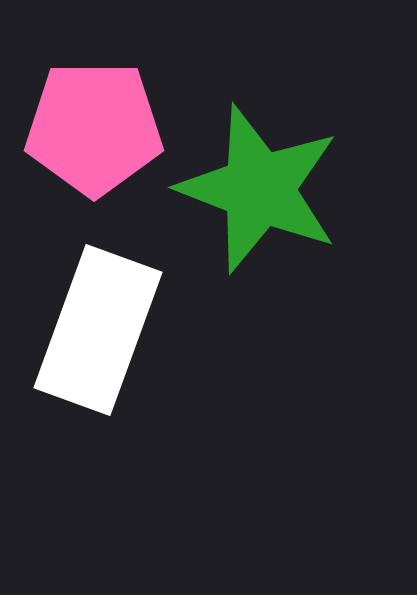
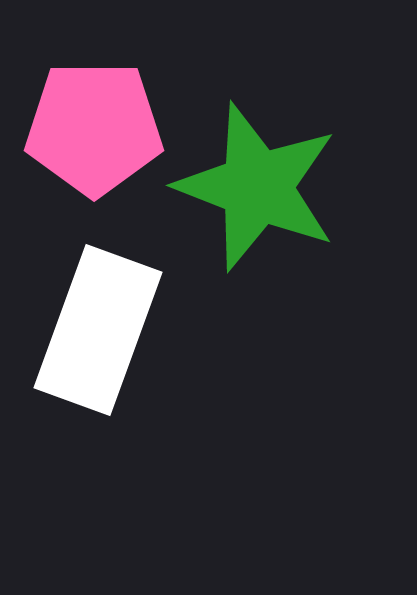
green star: moved 2 px left, 2 px up
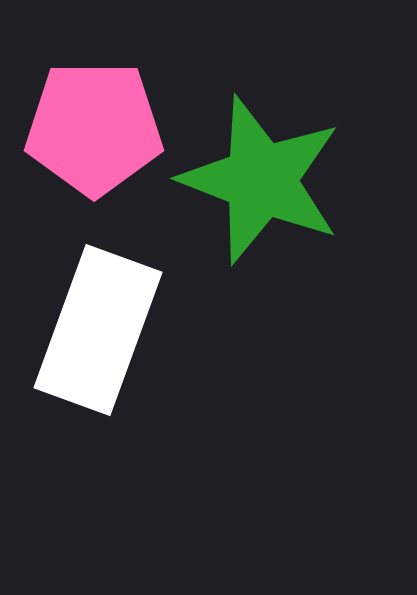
green star: moved 4 px right, 7 px up
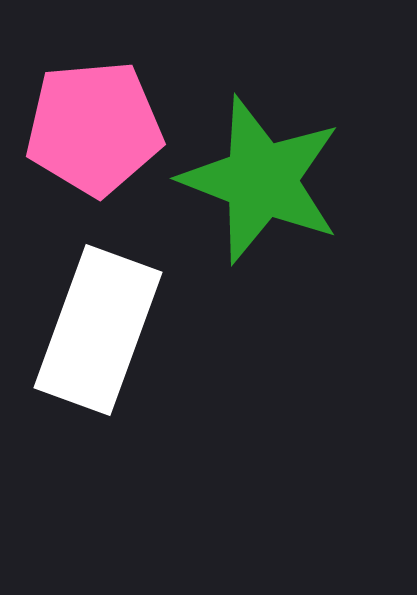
pink pentagon: rotated 5 degrees counterclockwise
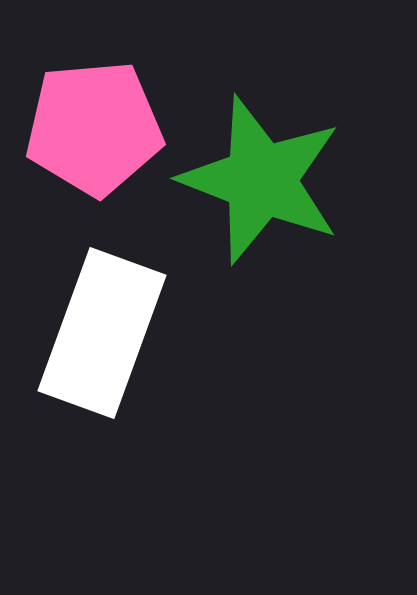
white rectangle: moved 4 px right, 3 px down
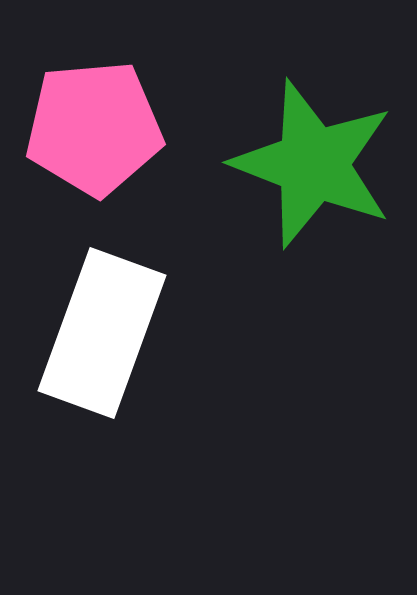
green star: moved 52 px right, 16 px up
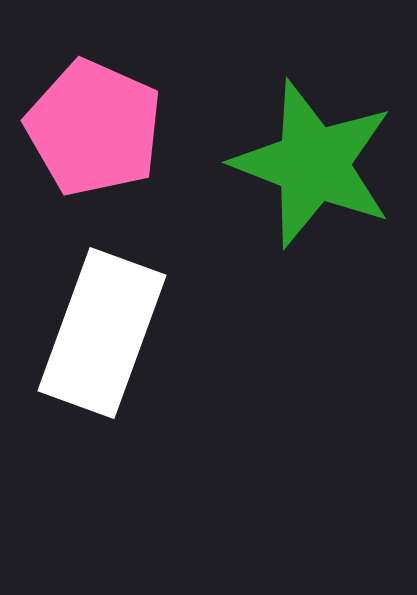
pink pentagon: rotated 29 degrees clockwise
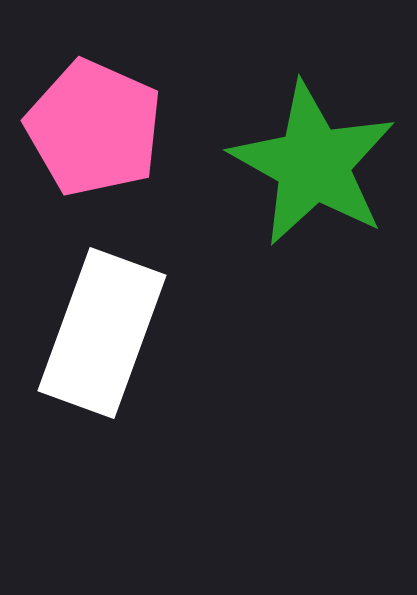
green star: rotated 8 degrees clockwise
